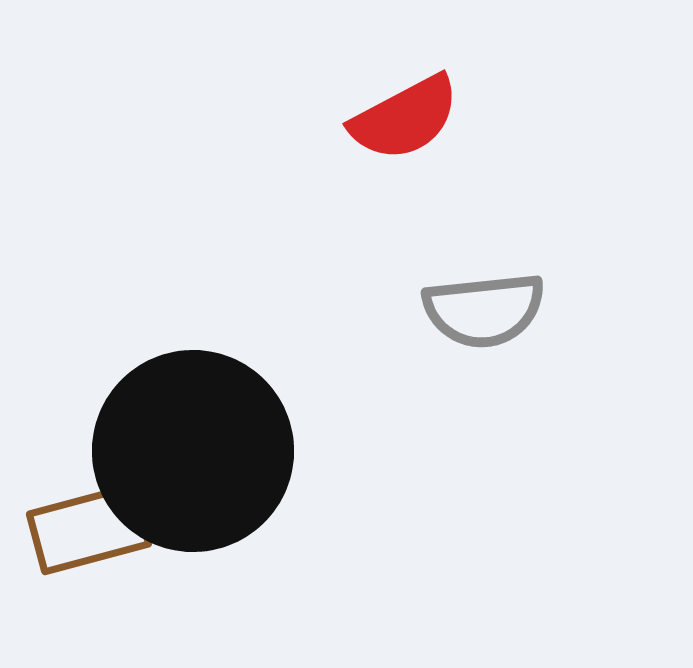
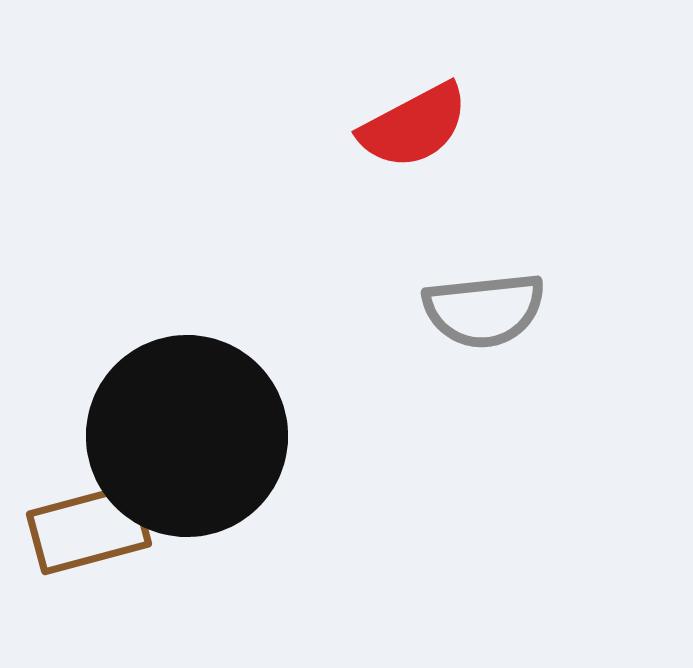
red semicircle: moved 9 px right, 8 px down
black circle: moved 6 px left, 15 px up
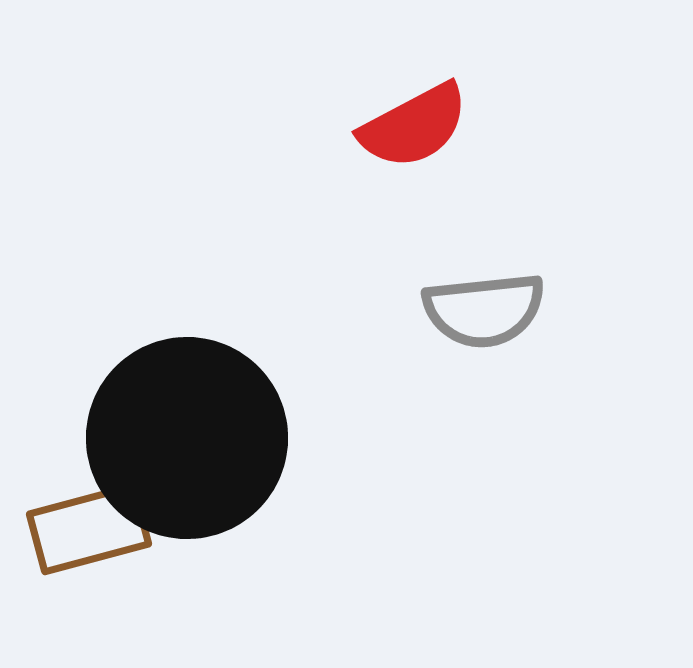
black circle: moved 2 px down
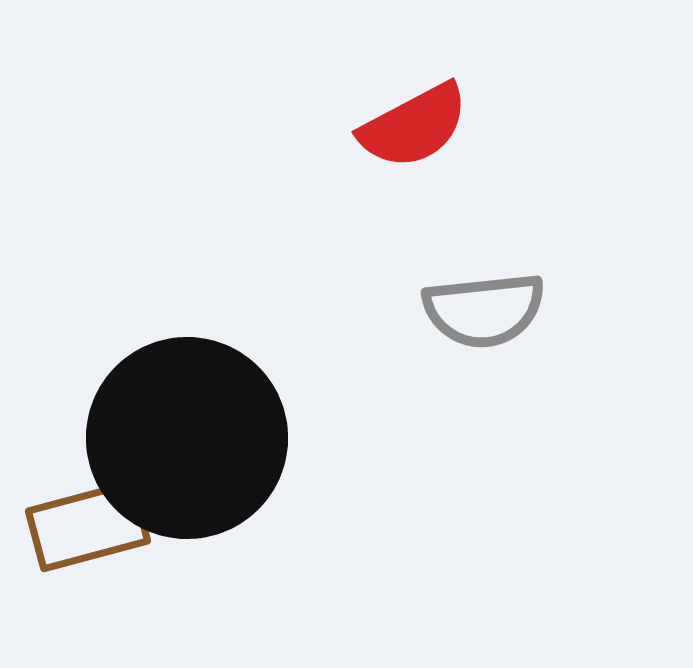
brown rectangle: moved 1 px left, 3 px up
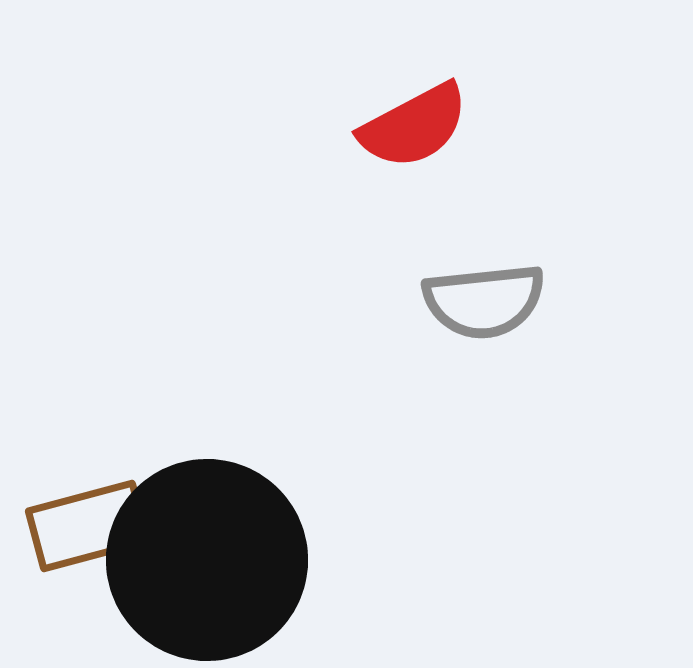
gray semicircle: moved 9 px up
black circle: moved 20 px right, 122 px down
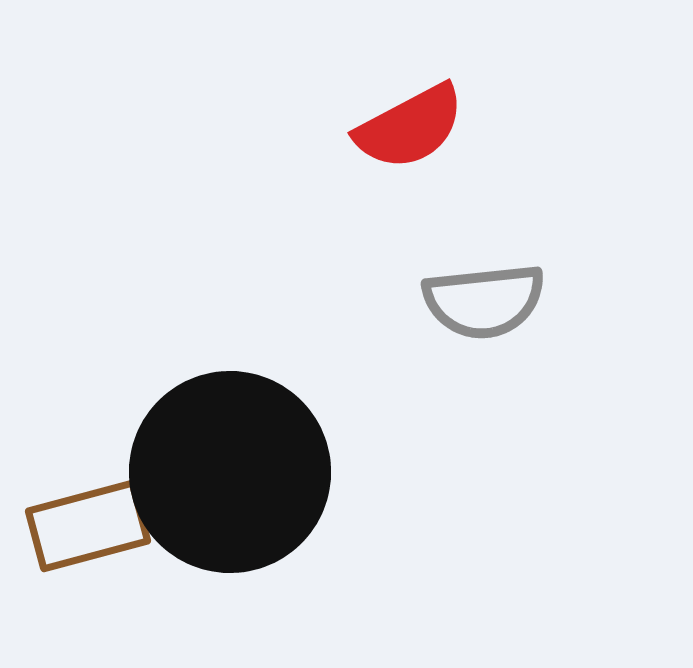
red semicircle: moved 4 px left, 1 px down
black circle: moved 23 px right, 88 px up
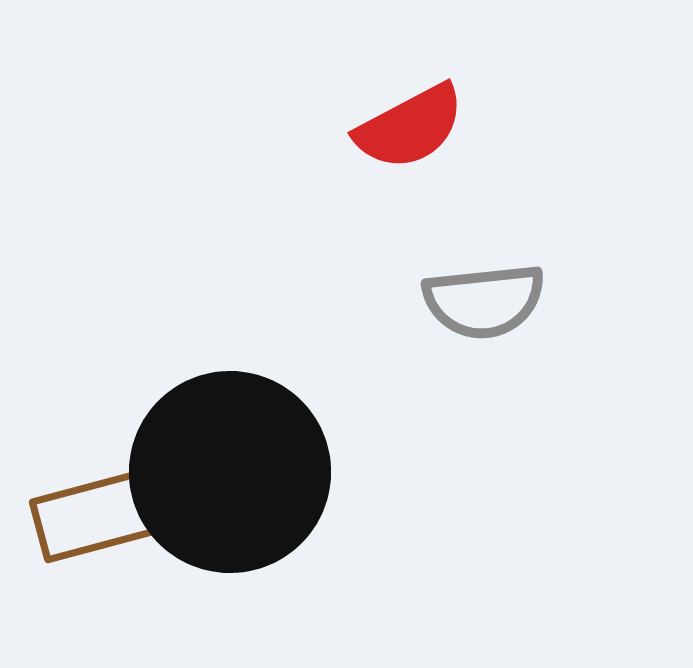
brown rectangle: moved 4 px right, 9 px up
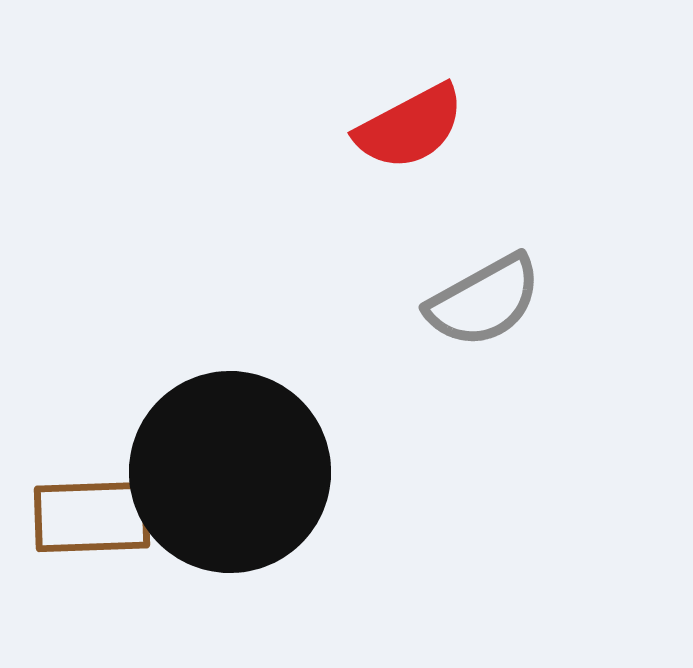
gray semicircle: rotated 23 degrees counterclockwise
brown rectangle: rotated 13 degrees clockwise
